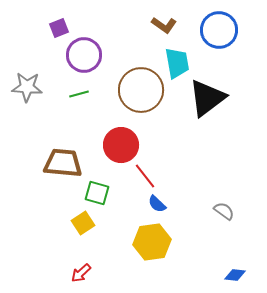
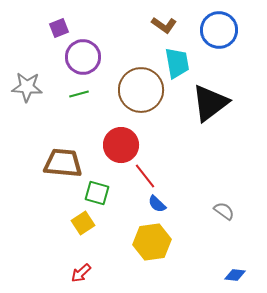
purple circle: moved 1 px left, 2 px down
black triangle: moved 3 px right, 5 px down
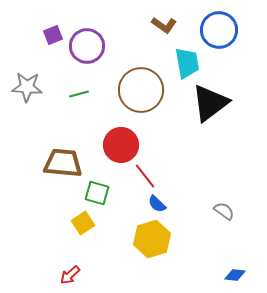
purple square: moved 6 px left, 7 px down
purple circle: moved 4 px right, 11 px up
cyan trapezoid: moved 10 px right
yellow hexagon: moved 3 px up; rotated 9 degrees counterclockwise
red arrow: moved 11 px left, 2 px down
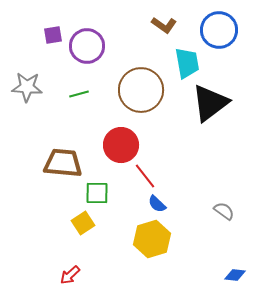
purple square: rotated 12 degrees clockwise
green square: rotated 15 degrees counterclockwise
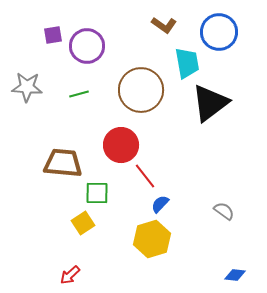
blue circle: moved 2 px down
blue semicircle: moved 3 px right; rotated 90 degrees clockwise
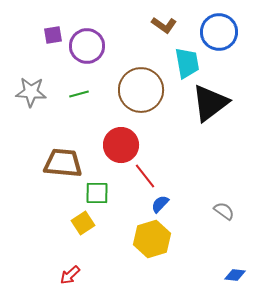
gray star: moved 4 px right, 5 px down
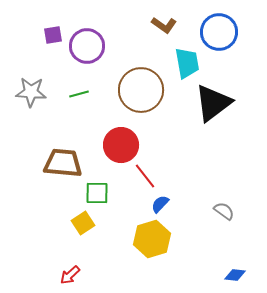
black triangle: moved 3 px right
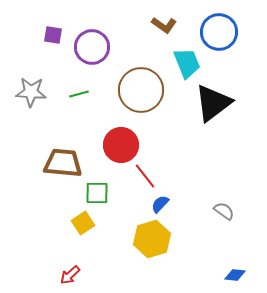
purple square: rotated 18 degrees clockwise
purple circle: moved 5 px right, 1 px down
cyan trapezoid: rotated 12 degrees counterclockwise
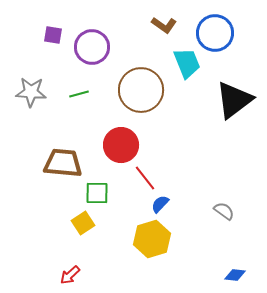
blue circle: moved 4 px left, 1 px down
black triangle: moved 21 px right, 3 px up
red line: moved 2 px down
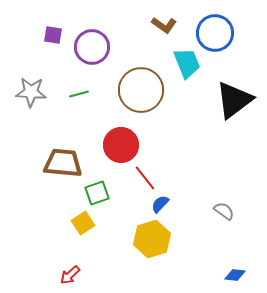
green square: rotated 20 degrees counterclockwise
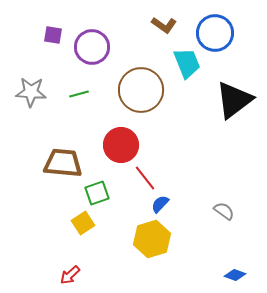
blue diamond: rotated 15 degrees clockwise
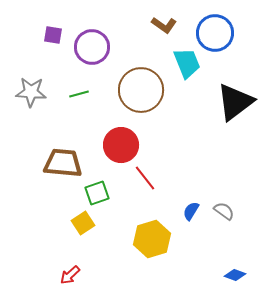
black triangle: moved 1 px right, 2 px down
blue semicircle: moved 31 px right, 7 px down; rotated 12 degrees counterclockwise
